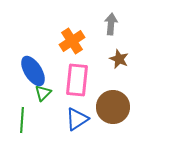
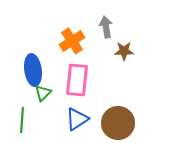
gray arrow: moved 5 px left, 3 px down; rotated 15 degrees counterclockwise
brown star: moved 5 px right, 8 px up; rotated 24 degrees counterclockwise
blue ellipse: moved 1 px up; rotated 24 degrees clockwise
brown circle: moved 5 px right, 16 px down
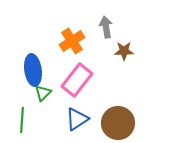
pink rectangle: rotated 32 degrees clockwise
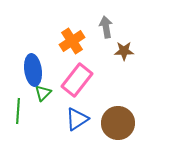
green line: moved 4 px left, 9 px up
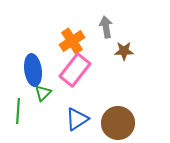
pink rectangle: moved 2 px left, 10 px up
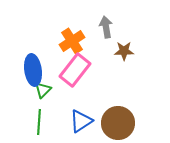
green triangle: moved 3 px up
green line: moved 21 px right, 11 px down
blue triangle: moved 4 px right, 2 px down
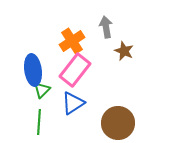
brown star: rotated 24 degrees clockwise
green triangle: moved 1 px left
blue triangle: moved 8 px left, 18 px up
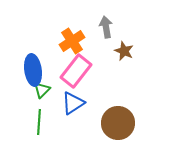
pink rectangle: moved 1 px right, 1 px down
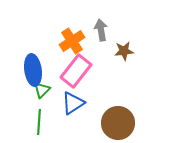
gray arrow: moved 5 px left, 3 px down
brown star: rotated 30 degrees counterclockwise
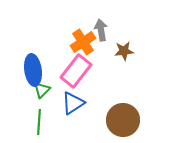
orange cross: moved 11 px right, 1 px down
brown circle: moved 5 px right, 3 px up
